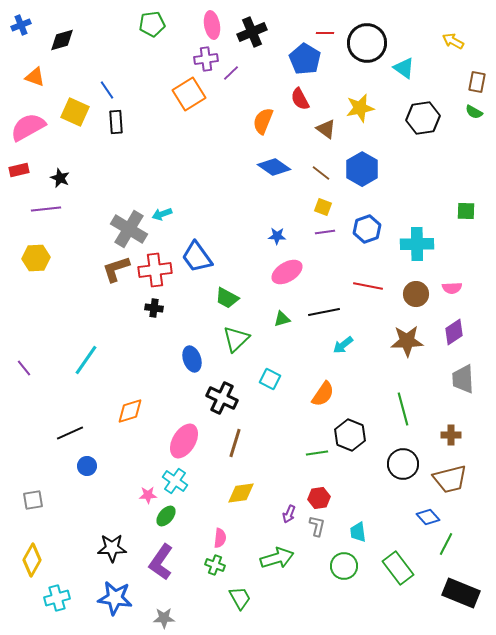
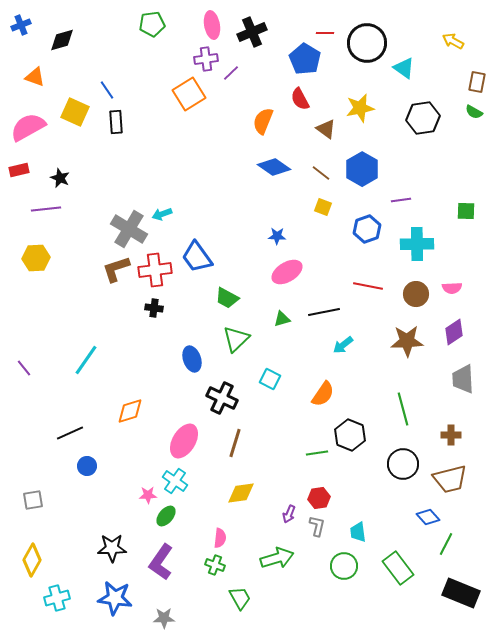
purple line at (325, 232): moved 76 px right, 32 px up
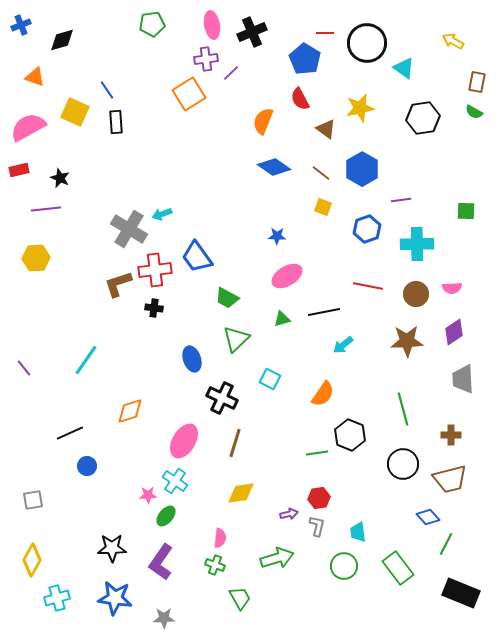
brown L-shape at (116, 269): moved 2 px right, 15 px down
pink ellipse at (287, 272): moved 4 px down
purple arrow at (289, 514): rotated 126 degrees counterclockwise
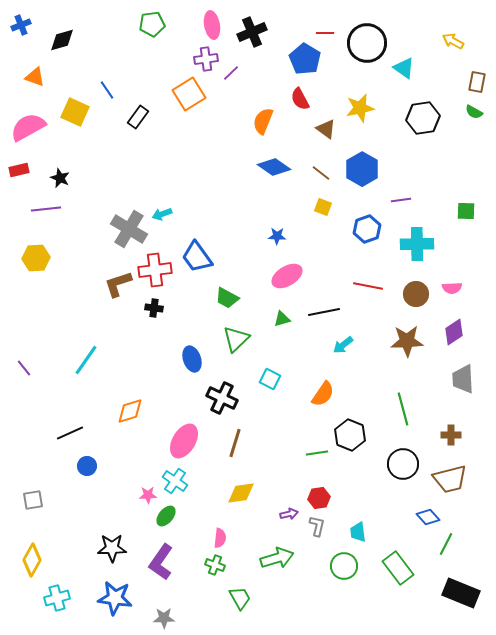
black rectangle at (116, 122): moved 22 px right, 5 px up; rotated 40 degrees clockwise
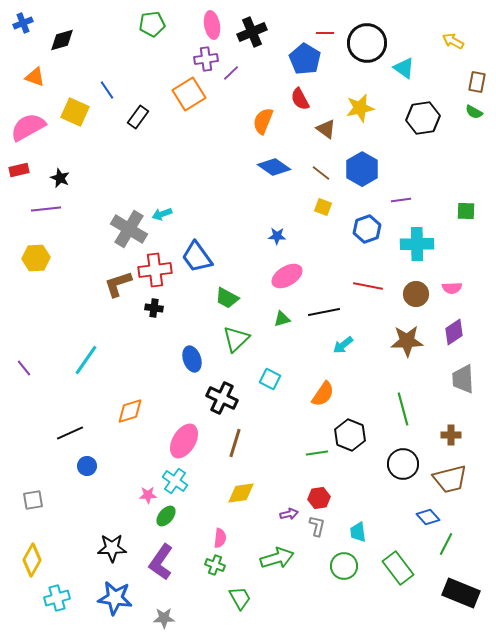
blue cross at (21, 25): moved 2 px right, 2 px up
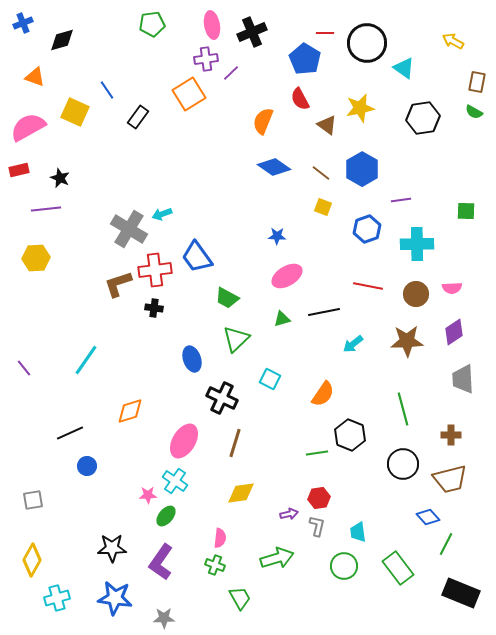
brown triangle at (326, 129): moved 1 px right, 4 px up
cyan arrow at (343, 345): moved 10 px right, 1 px up
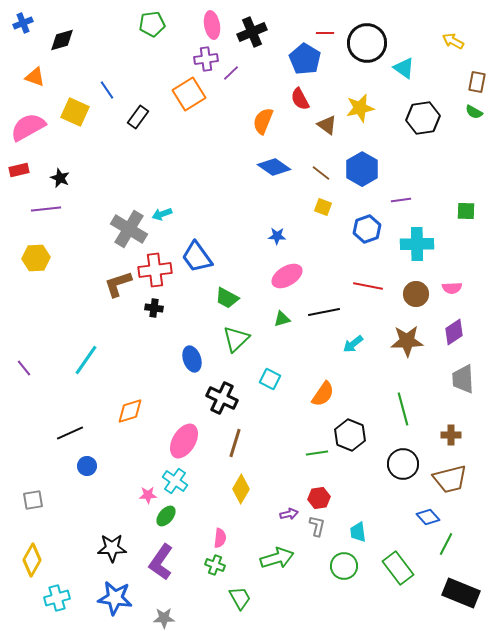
yellow diamond at (241, 493): moved 4 px up; rotated 52 degrees counterclockwise
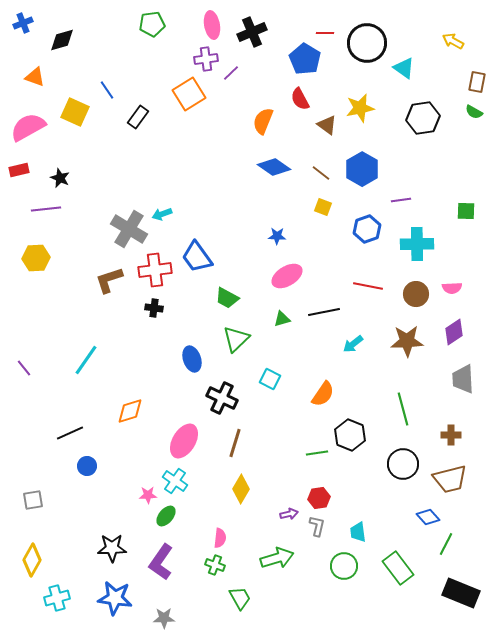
brown L-shape at (118, 284): moved 9 px left, 4 px up
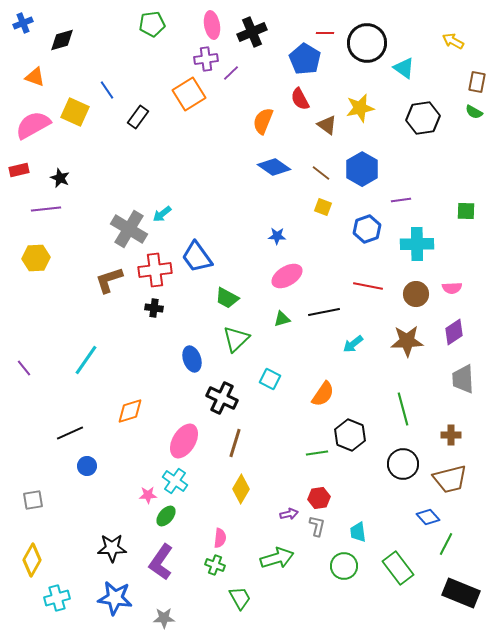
pink semicircle at (28, 127): moved 5 px right, 2 px up
cyan arrow at (162, 214): rotated 18 degrees counterclockwise
